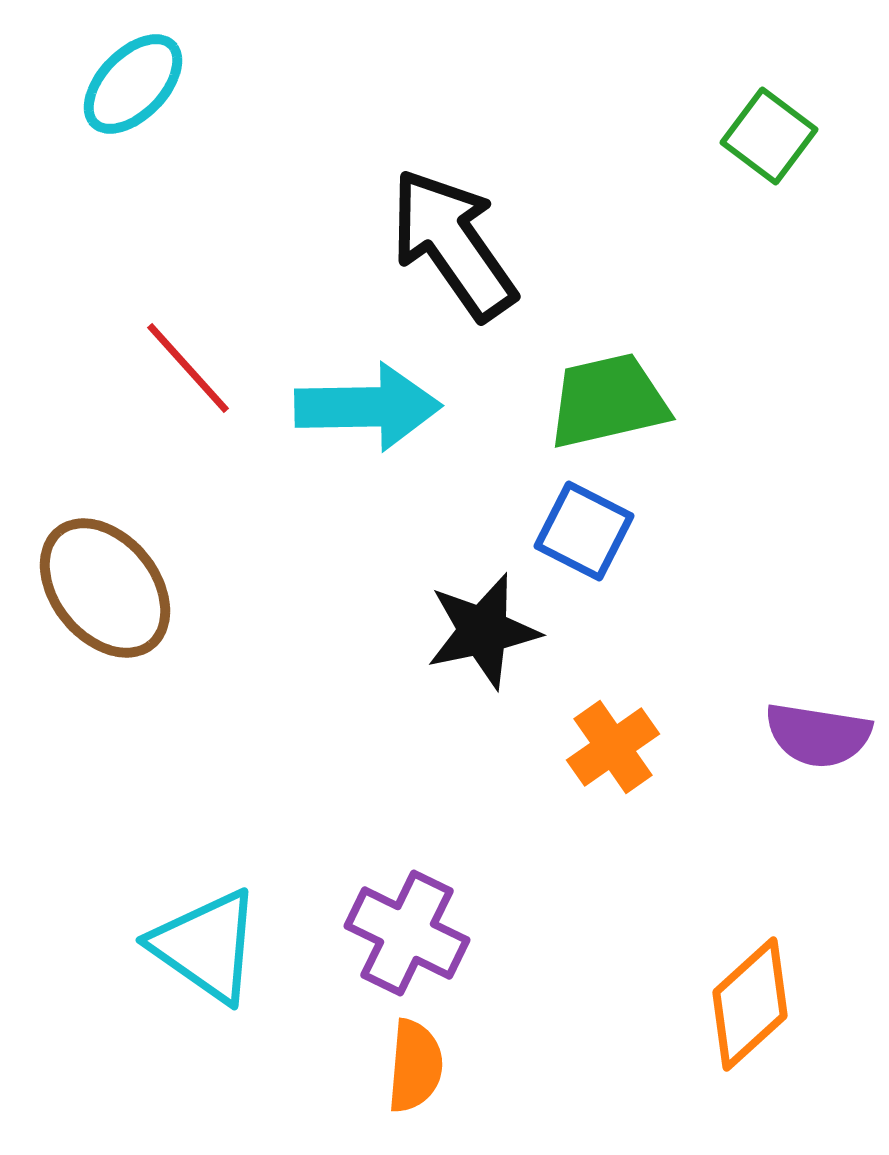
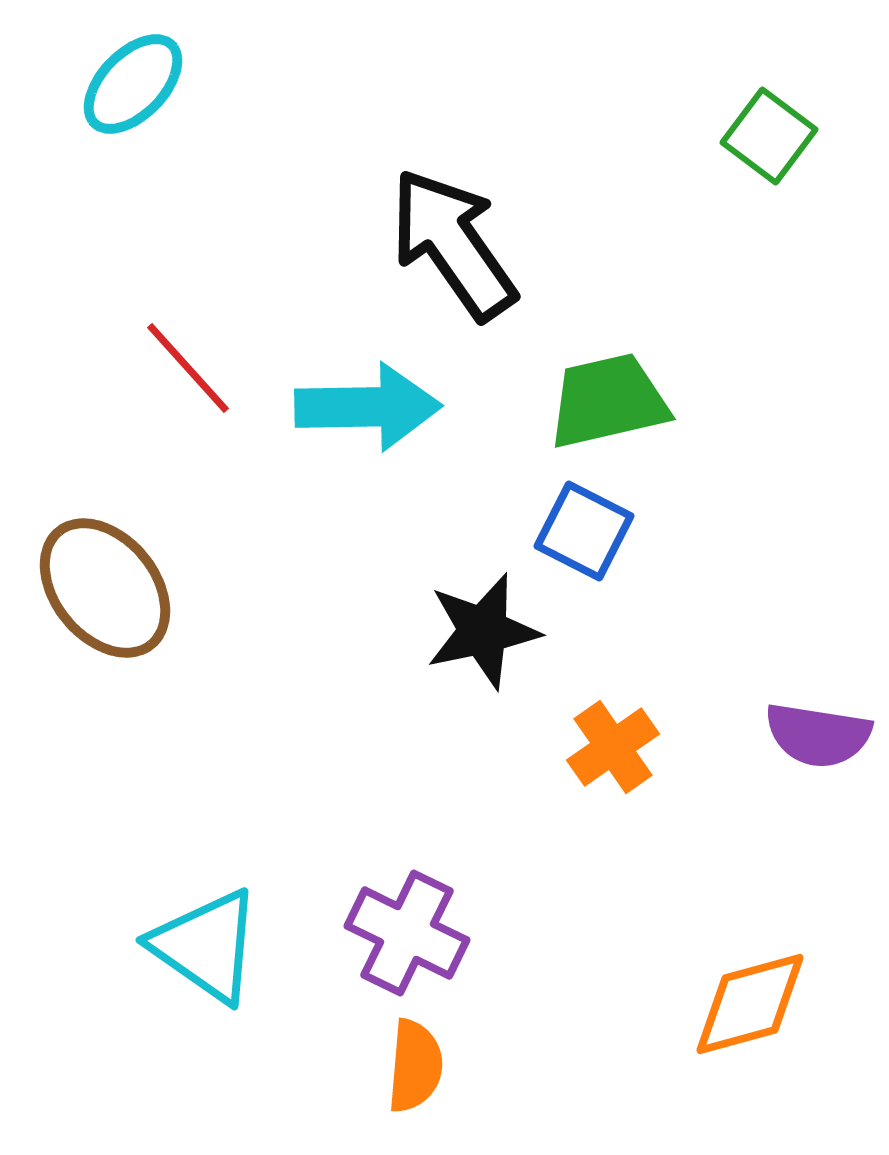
orange diamond: rotated 27 degrees clockwise
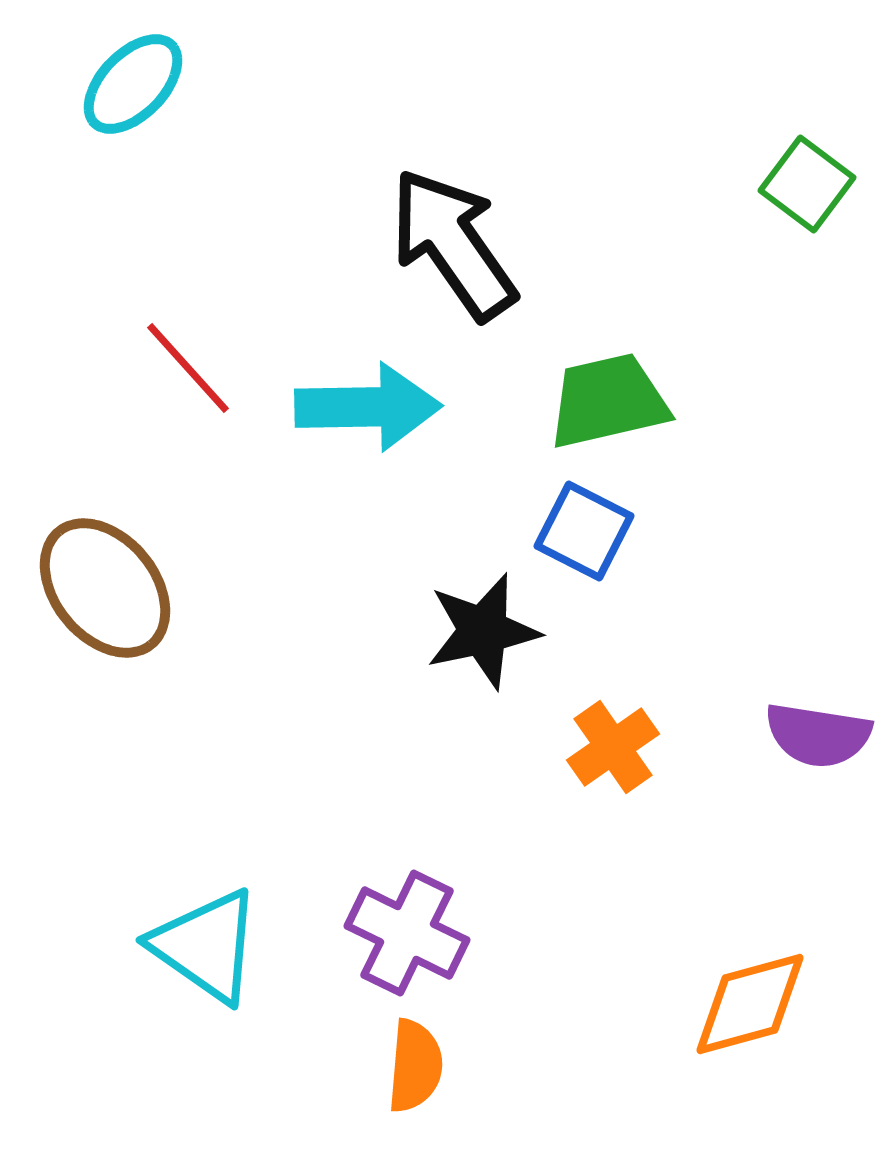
green square: moved 38 px right, 48 px down
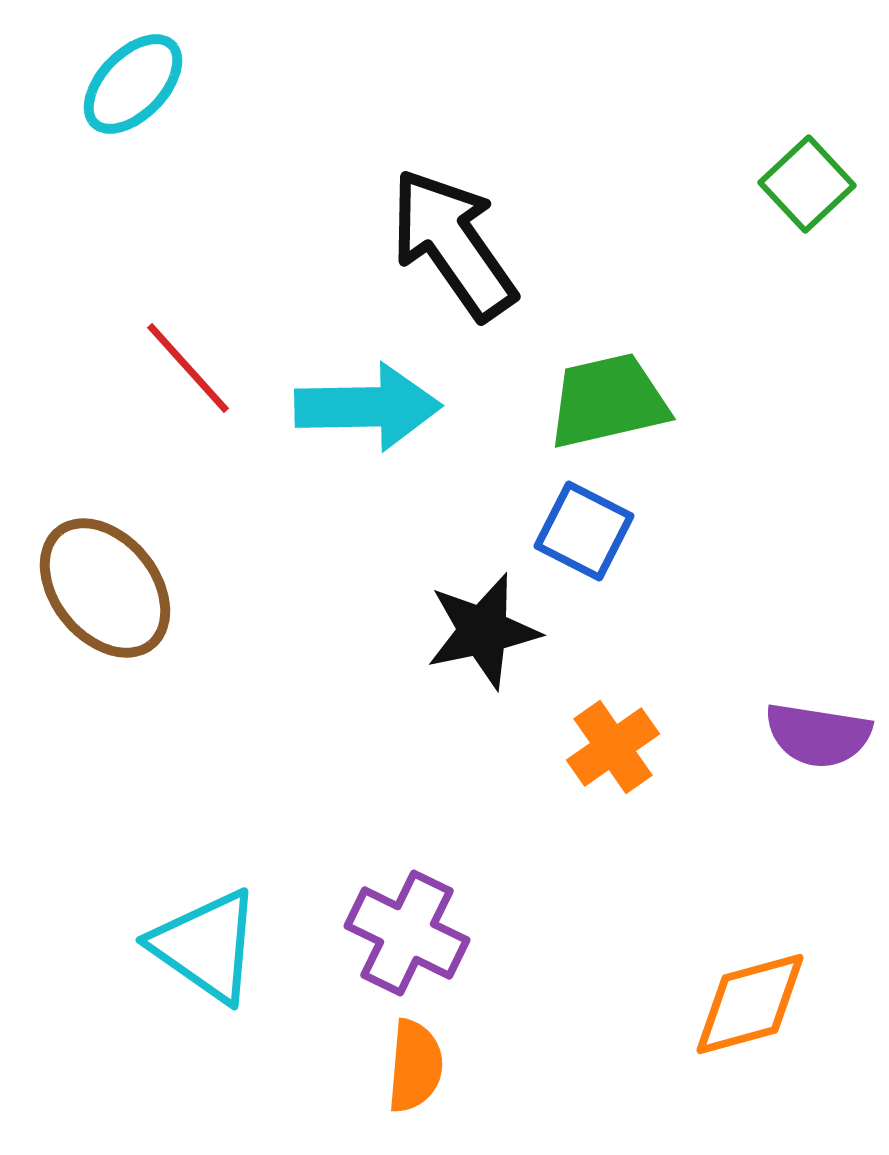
green square: rotated 10 degrees clockwise
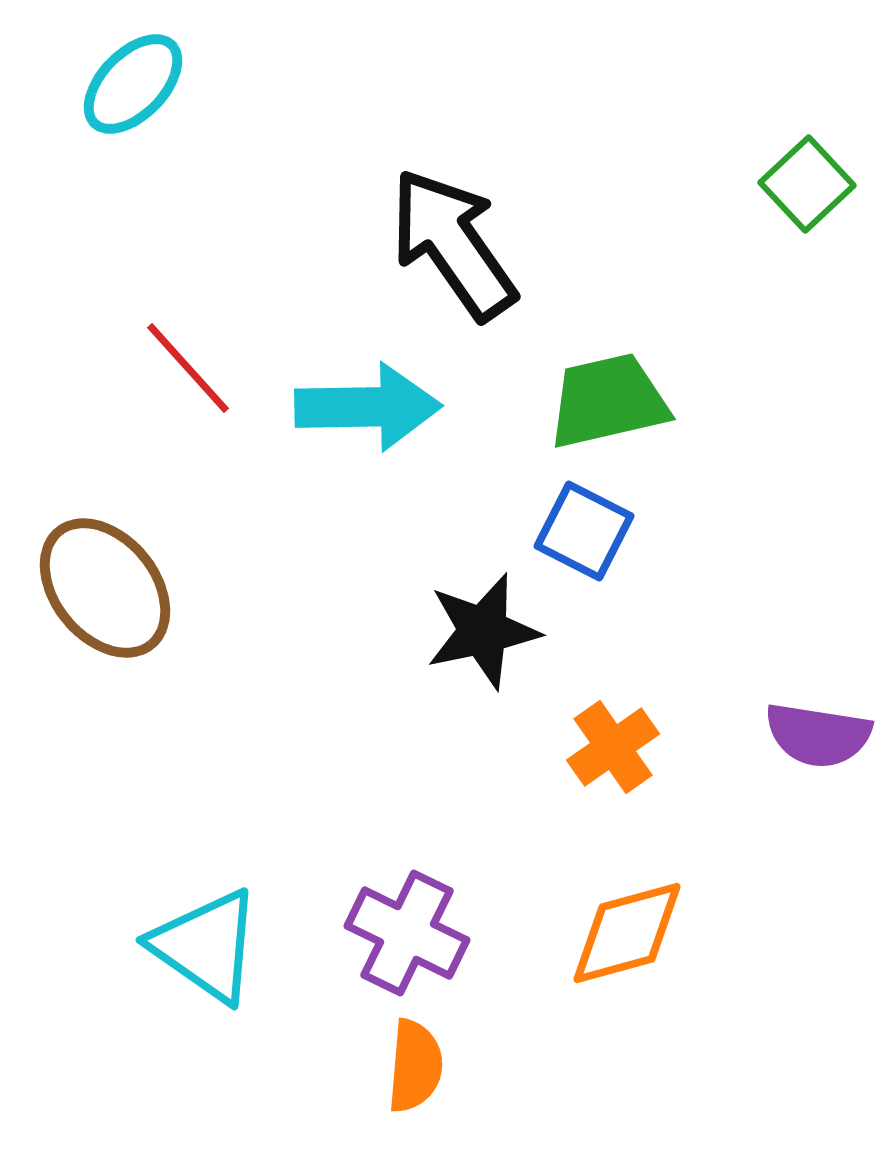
orange diamond: moved 123 px left, 71 px up
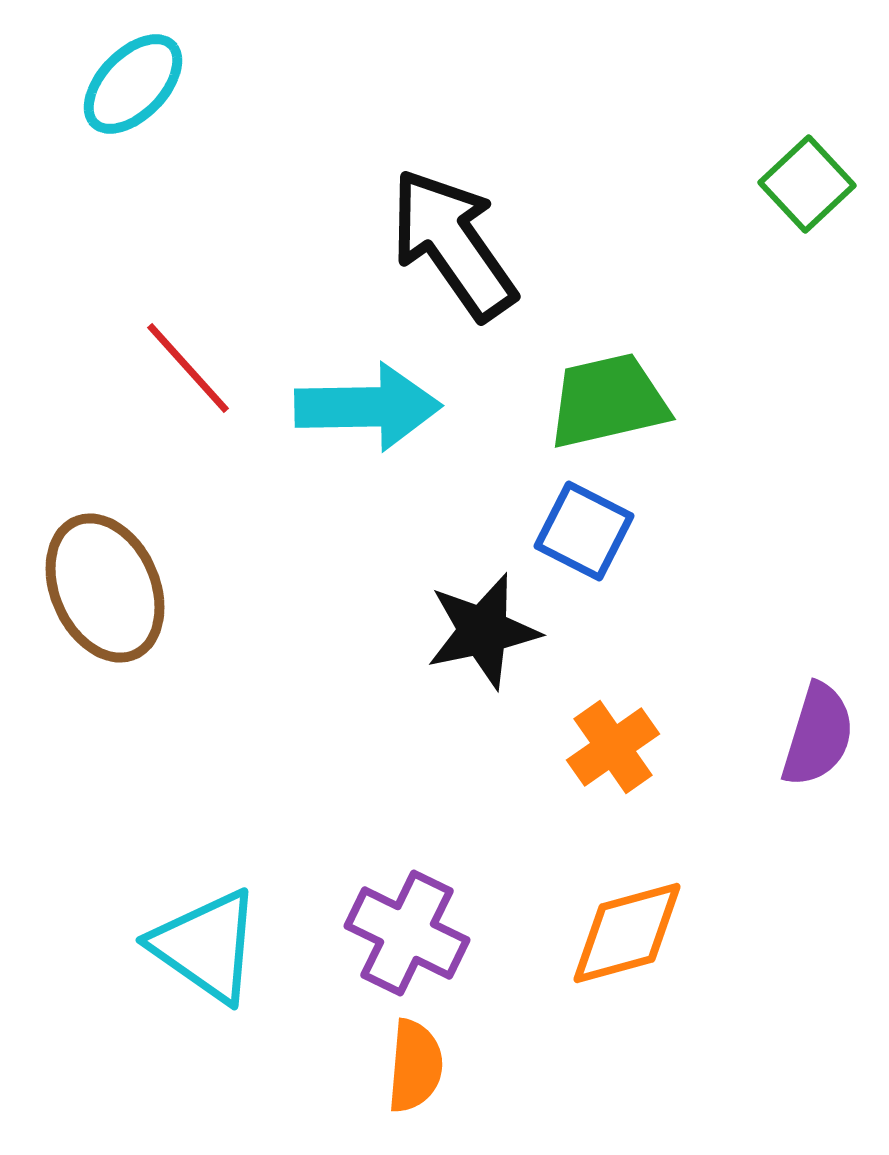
brown ellipse: rotated 15 degrees clockwise
purple semicircle: rotated 82 degrees counterclockwise
